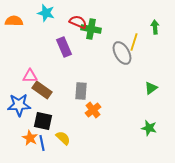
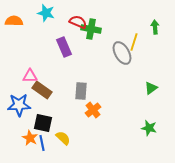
black square: moved 2 px down
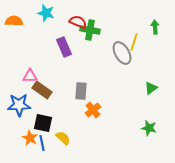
green cross: moved 1 px left, 1 px down
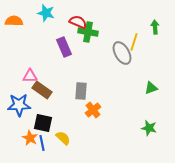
green cross: moved 2 px left, 2 px down
green triangle: rotated 16 degrees clockwise
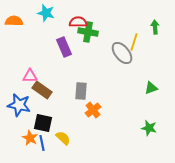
red semicircle: rotated 24 degrees counterclockwise
gray ellipse: rotated 10 degrees counterclockwise
blue star: rotated 15 degrees clockwise
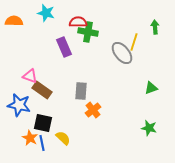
pink triangle: rotated 21 degrees clockwise
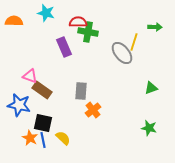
green arrow: rotated 96 degrees clockwise
blue line: moved 1 px right, 3 px up
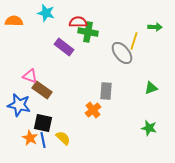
yellow line: moved 1 px up
purple rectangle: rotated 30 degrees counterclockwise
gray rectangle: moved 25 px right
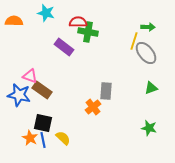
green arrow: moved 7 px left
gray ellipse: moved 24 px right
blue star: moved 10 px up
orange cross: moved 3 px up
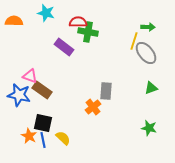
orange star: moved 1 px left, 2 px up
